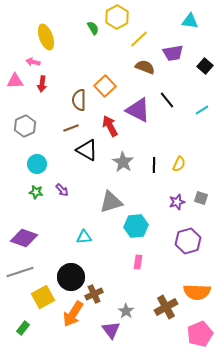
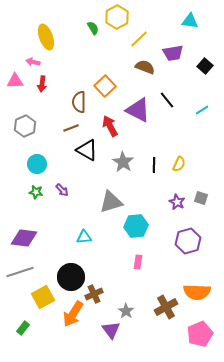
brown semicircle at (79, 100): moved 2 px down
purple star at (177, 202): rotated 28 degrees counterclockwise
purple diamond at (24, 238): rotated 12 degrees counterclockwise
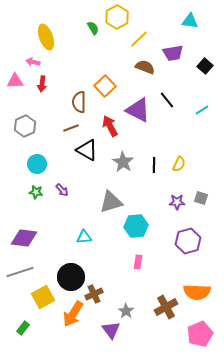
purple star at (177, 202): rotated 28 degrees counterclockwise
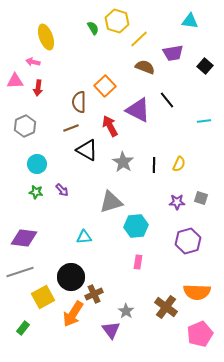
yellow hexagon at (117, 17): moved 4 px down; rotated 15 degrees counterclockwise
red arrow at (42, 84): moved 4 px left, 4 px down
cyan line at (202, 110): moved 2 px right, 11 px down; rotated 24 degrees clockwise
brown cross at (166, 307): rotated 25 degrees counterclockwise
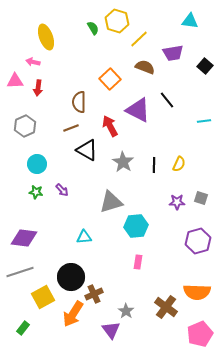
orange square at (105, 86): moved 5 px right, 7 px up
purple hexagon at (188, 241): moved 10 px right
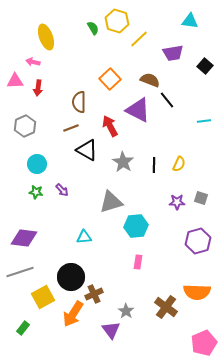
brown semicircle at (145, 67): moved 5 px right, 13 px down
pink pentagon at (200, 334): moved 4 px right, 9 px down
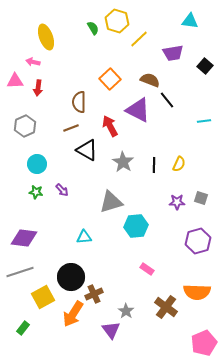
pink rectangle at (138, 262): moved 9 px right, 7 px down; rotated 64 degrees counterclockwise
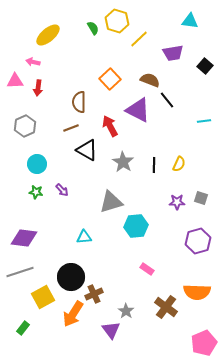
yellow ellipse at (46, 37): moved 2 px right, 2 px up; rotated 70 degrees clockwise
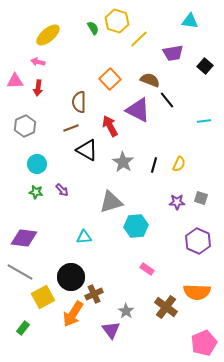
pink arrow at (33, 62): moved 5 px right
black line at (154, 165): rotated 14 degrees clockwise
purple hexagon at (198, 241): rotated 20 degrees counterclockwise
gray line at (20, 272): rotated 48 degrees clockwise
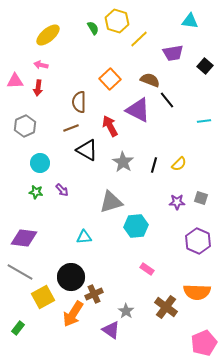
pink arrow at (38, 62): moved 3 px right, 3 px down
cyan circle at (37, 164): moved 3 px right, 1 px up
yellow semicircle at (179, 164): rotated 21 degrees clockwise
green rectangle at (23, 328): moved 5 px left
purple triangle at (111, 330): rotated 18 degrees counterclockwise
